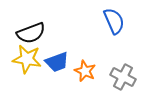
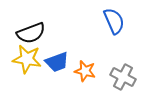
orange star: rotated 10 degrees counterclockwise
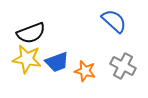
blue semicircle: rotated 24 degrees counterclockwise
gray cross: moved 11 px up
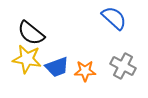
blue semicircle: moved 3 px up
black semicircle: rotated 60 degrees clockwise
blue trapezoid: moved 5 px down
orange star: rotated 15 degrees counterclockwise
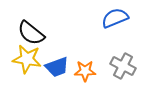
blue semicircle: moved 1 px right; rotated 64 degrees counterclockwise
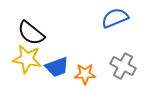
orange star: moved 3 px down
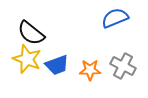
yellow star: rotated 12 degrees clockwise
blue trapezoid: moved 2 px up
orange star: moved 5 px right, 4 px up
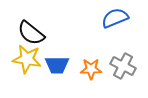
yellow star: rotated 12 degrees counterclockwise
blue trapezoid: rotated 20 degrees clockwise
orange star: moved 1 px right, 1 px up
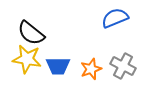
blue trapezoid: moved 1 px right, 1 px down
orange star: rotated 20 degrees counterclockwise
